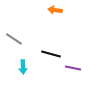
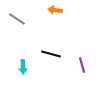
gray line: moved 3 px right, 20 px up
purple line: moved 9 px right, 3 px up; rotated 63 degrees clockwise
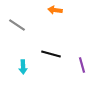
gray line: moved 6 px down
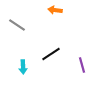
black line: rotated 48 degrees counterclockwise
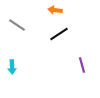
black line: moved 8 px right, 20 px up
cyan arrow: moved 11 px left
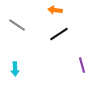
cyan arrow: moved 3 px right, 2 px down
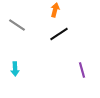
orange arrow: rotated 96 degrees clockwise
purple line: moved 5 px down
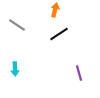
purple line: moved 3 px left, 3 px down
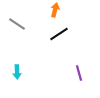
gray line: moved 1 px up
cyan arrow: moved 2 px right, 3 px down
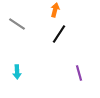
black line: rotated 24 degrees counterclockwise
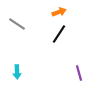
orange arrow: moved 4 px right, 2 px down; rotated 56 degrees clockwise
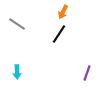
orange arrow: moved 4 px right; rotated 136 degrees clockwise
purple line: moved 8 px right; rotated 35 degrees clockwise
